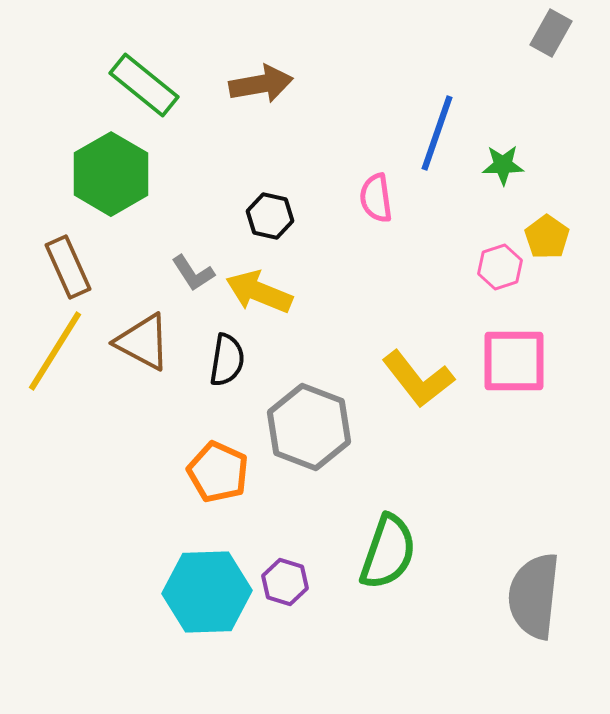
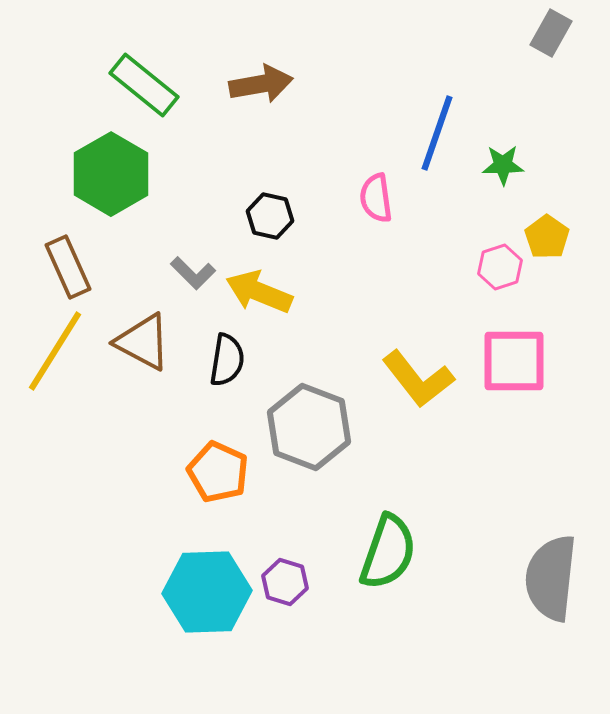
gray L-shape: rotated 12 degrees counterclockwise
gray semicircle: moved 17 px right, 18 px up
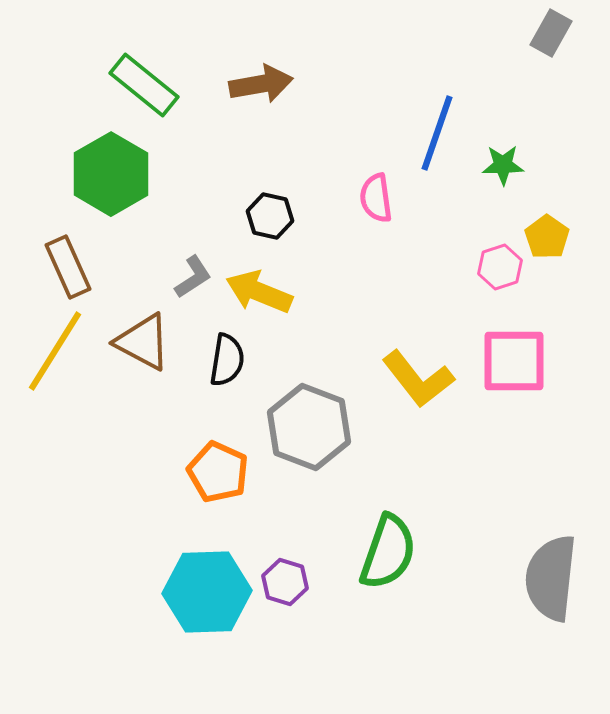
gray L-shape: moved 4 px down; rotated 78 degrees counterclockwise
